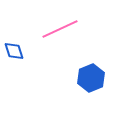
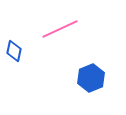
blue diamond: rotated 30 degrees clockwise
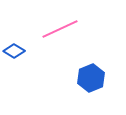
blue diamond: rotated 70 degrees counterclockwise
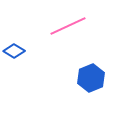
pink line: moved 8 px right, 3 px up
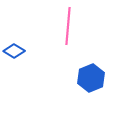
pink line: rotated 60 degrees counterclockwise
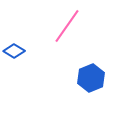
pink line: moved 1 px left; rotated 30 degrees clockwise
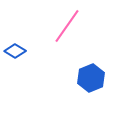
blue diamond: moved 1 px right
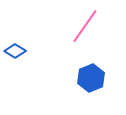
pink line: moved 18 px right
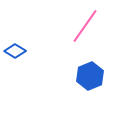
blue hexagon: moved 1 px left, 2 px up
